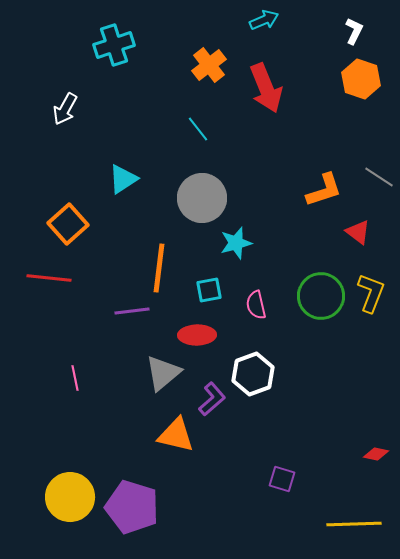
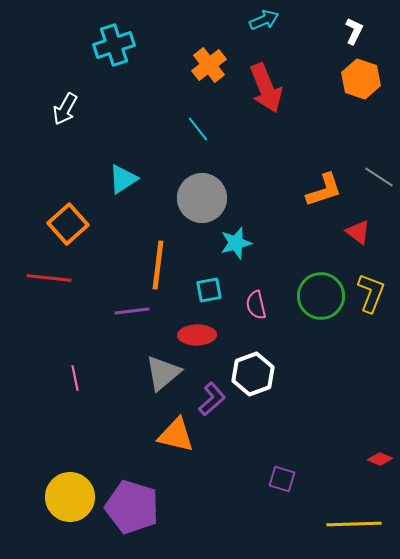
orange line: moved 1 px left, 3 px up
red diamond: moved 4 px right, 5 px down; rotated 10 degrees clockwise
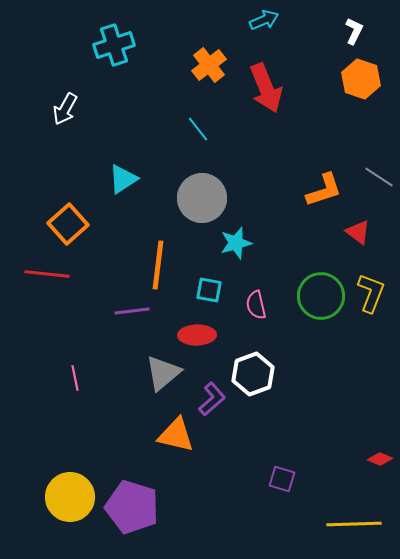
red line: moved 2 px left, 4 px up
cyan square: rotated 20 degrees clockwise
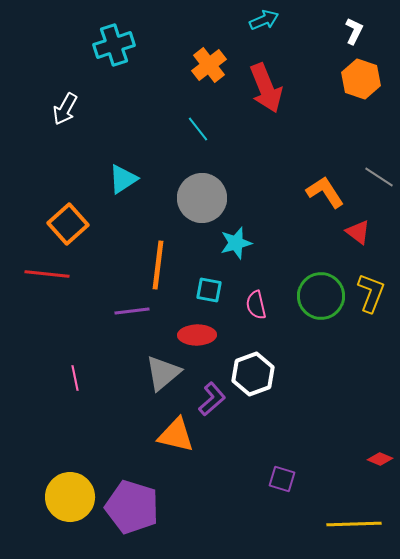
orange L-shape: moved 1 px right, 2 px down; rotated 105 degrees counterclockwise
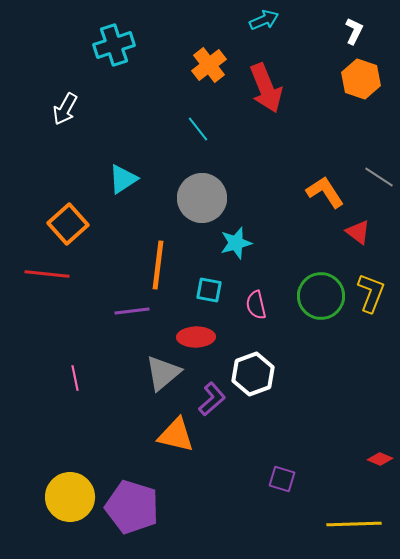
red ellipse: moved 1 px left, 2 px down
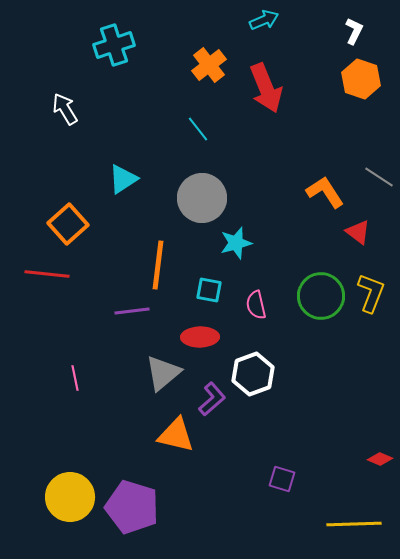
white arrow: rotated 120 degrees clockwise
red ellipse: moved 4 px right
